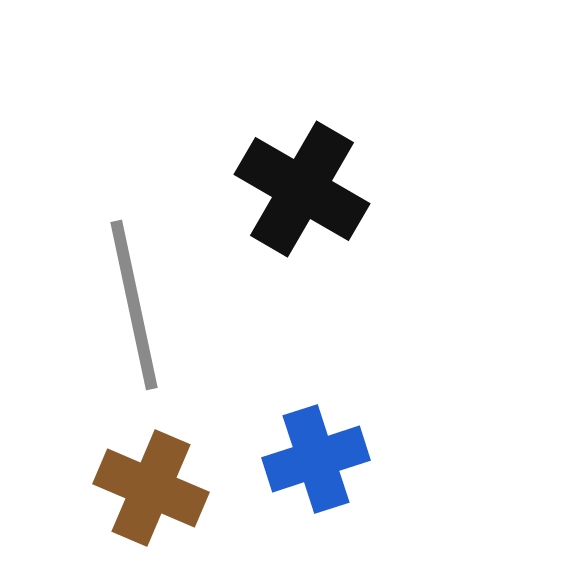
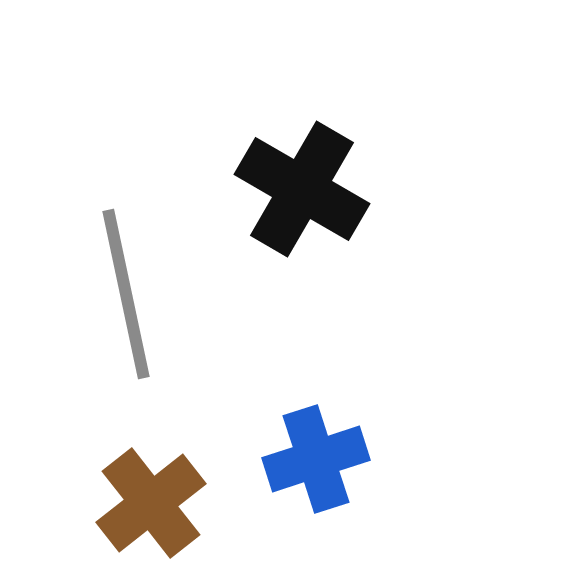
gray line: moved 8 px left, 11 px up
brown cross: moved 15 px down; rotated 29 degrees clockwise
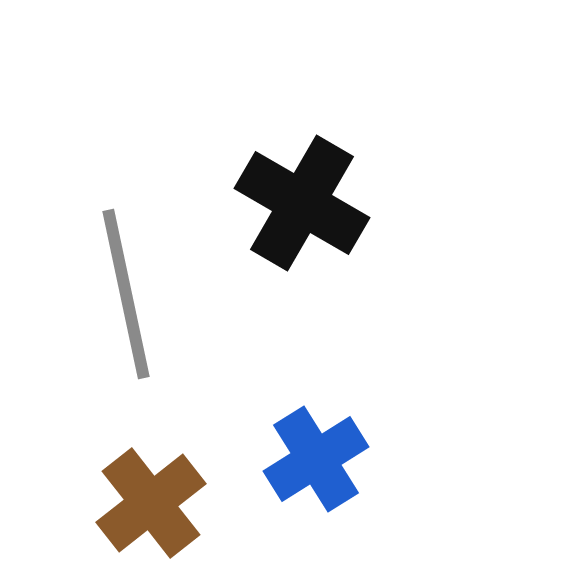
black cross: moved 14 px down
blue cross: rotated 14 degrees counterclockwise
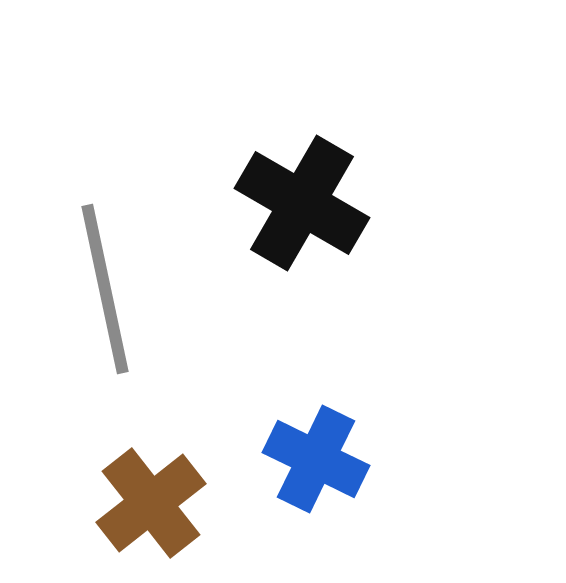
gray line: moved 21 px left, 5 px up
blue cross: rotated 32 degrees counterclockwise
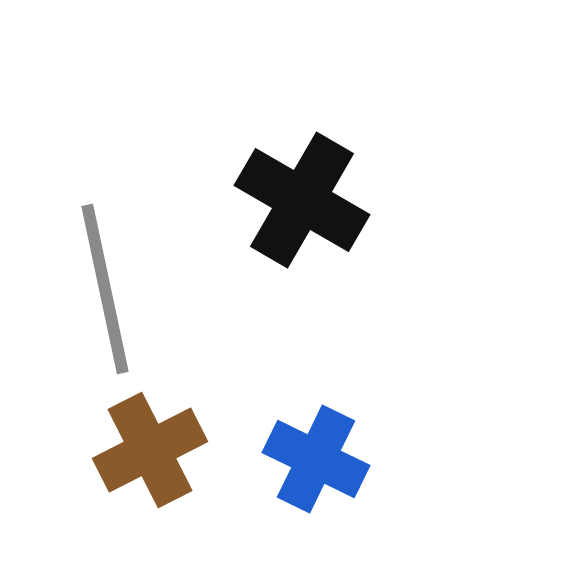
black cross: moved 3 px up
brown cross: moved 1 px left, 53 px up; rotated 11 degrees clockwise
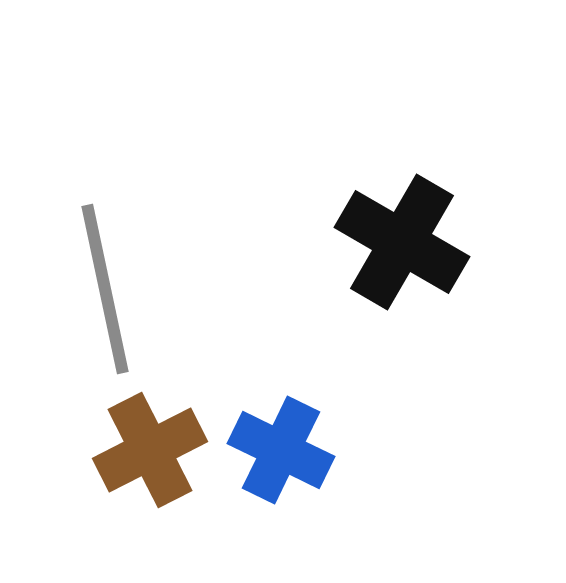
black cross: moved 100 px right, 42 px down
blue cross: moved 35 px left, 9 px up
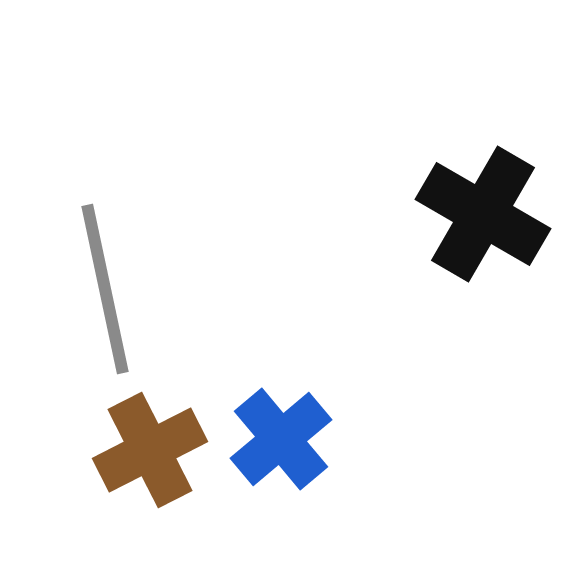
black cross: moved 81 px right, 28 px up
blue cross: moved 11 px up; rotated 24 degrees clockwise
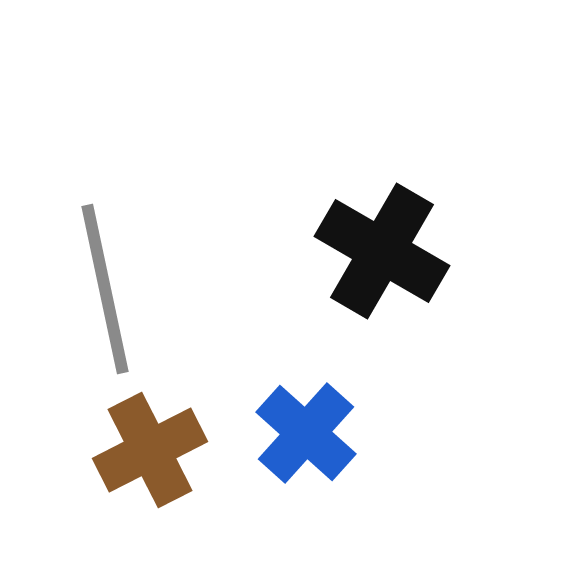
black cross: moved 101 px left, 37 px down
blue cross: moved 25 px right, 6 px up; rotated 8 degrees counterclockwise
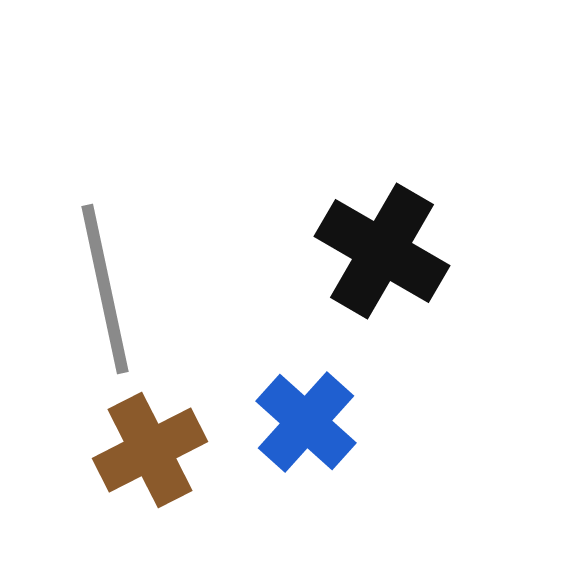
blue cross: moved 11 px up
